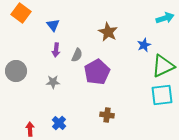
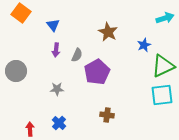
gray star: moved 4 px right, 7 px down
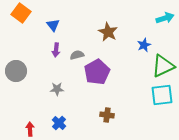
gray semicircle: rotated 128 degrees counterclockwise
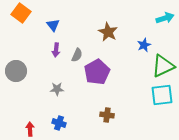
gray semicircle: rotated 128 degrees clockwise
blue cross: rotated 24 degrees counterclockwise
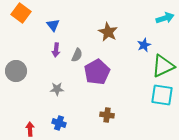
cyan square: rotated 15 degrees clockwise
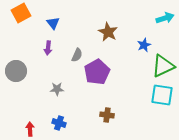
orange square: rotated 24 degrees clockwise
blue triangle: moved 2 px up
purple arrow: moved 8 px left, 2 px up
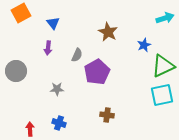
cyan square: rotated 20 degrees counterclockwise
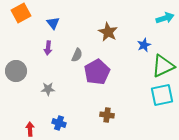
gray star: moved 9 px left
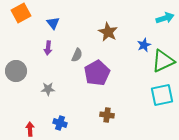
green triangle: moved 5 px up
purple pentagon: moved 1 px down
blue cross: moved 1 px right
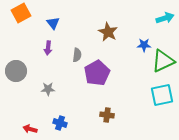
blue star: rotated 24 degrees clockwise
gray semicircle: rotated 16 degrees counterclockwise
red arrow: rotated 72 degrees counterclockwise
